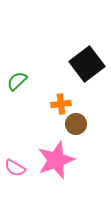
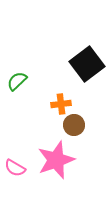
brown circle: moved 2 px left, 1 px down
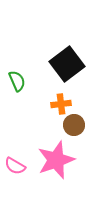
black square: moved 20 px left
green semicircle: rotated 110 degrees clockwise
pink semicircle: moved 2 px up
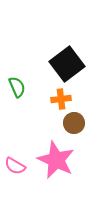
green semicircle: moved 6 px down
orange cross: moved 5 px up
brown circle: moved 2 px up
pink star: rotated 27 degrees counterclockwise
